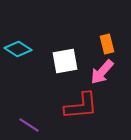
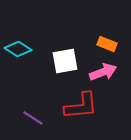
orange rectangle: rotated 54 degrees counterclockwise
pink arrow: moved 1 px right; rotated 152 degrees counterclockwise
purple line: moved 4 px right, 7 px up
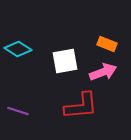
purple line: moved 15 px left, 7 px up; rotated 15 degrees counterclockwise
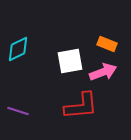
cyan diamond: rotated 60 degrees counterclockwise
white square: moved 5 px right
